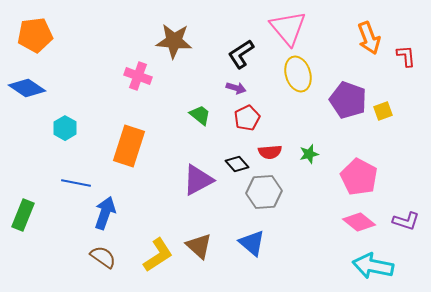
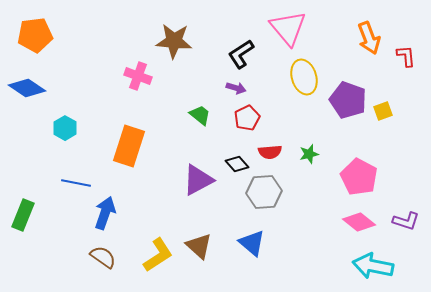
yellow ellipse: moved 6 px right, 3 px down
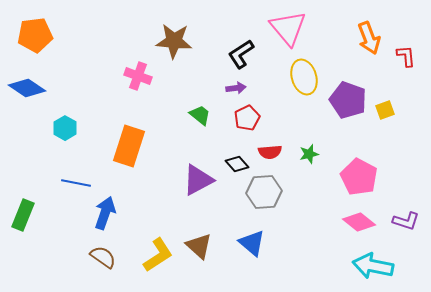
purple arrow: rotated 24 degrees counterclockwise
yellow square: moved 2 px right, 1 px up
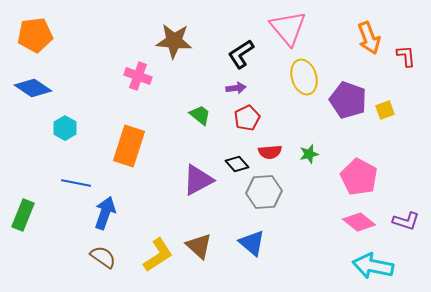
blue diamond: moved 6 px right
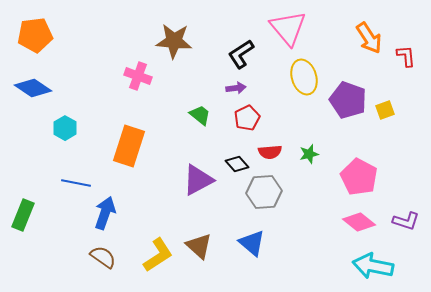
orange arrow: rotated 12 degrees counterclockwise
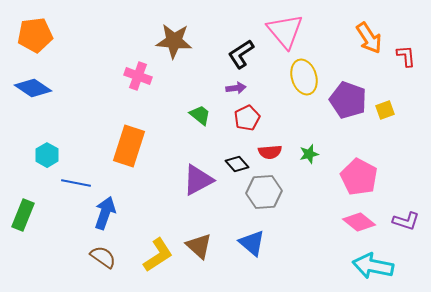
pink triangle: moved 3 px left, 3 px down
cyan hexagon: moved 18 px left, 27 px down
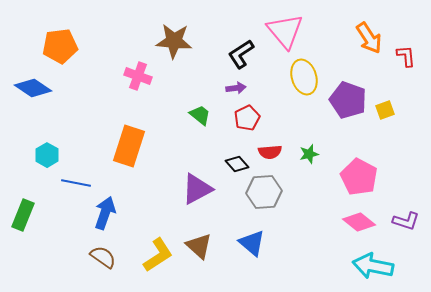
orange pentagon: moved 25 px right, 11 px down
purple triangle: moved 1 px left, 9 px down
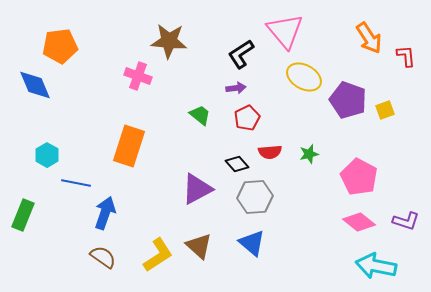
brown star: moved 5 px left
yellow ellipse: rotated 44 degrees counterclockwise
blue diamond: moved 2 px right, 3 px up; rotated 33 degrees clockwise
gray hexagon: moved 9 px left, 5 px down
cyan arrow: moved 3 px right
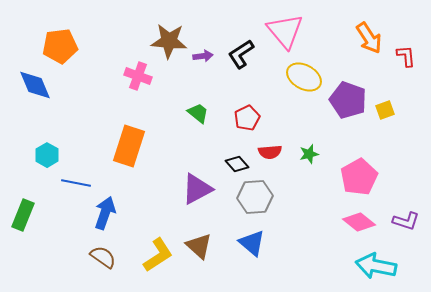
purple arrow: moved 33 px left, 32 px up
green trapezoid: moved 2 px left, 2 px up
pink pentagon: rotated 15 degrees clockwise
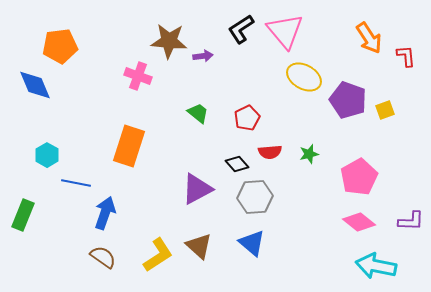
black L-shape: moved 25 px up
purple L-shape: moved 5 px right; rotated 16 degrees counterclockwise
